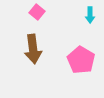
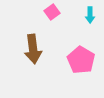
pink square: moved 15 px right; rotated 14 degrees clockwise
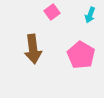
cyan arrow: rotated 21 degrees clockwise
pink pentagon: moved 5 px up
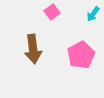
cyan arrow: moved 3 px right, 1 px up; rotated 14 degrees clockwise
pink pentagon: rotated 12 degrees clockwise
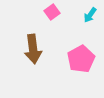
cyan arrow: moved 3 px left, 1 px down
pink pentagon: moved 4 px down
